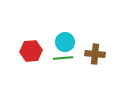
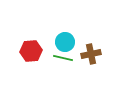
brown cross: moved 4 px left; rotated 18 degrees counterclockwise
green line: rotated 18 degrees clockwise
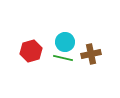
red hexagon: rotated 10 degrees counterclockwise
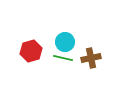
brown cross: moved 4 px down
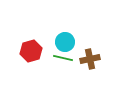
brown cross: moved 1 px left, 1 px down
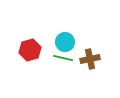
red hexagon: moved 1 px left, 1 px up
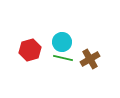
cyan circle: moved 3 px left
brown cross: rotated 18 degrees counterclockwise
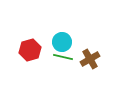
green line: moved 1 px up
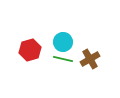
cyan circle: moved 1 px right
green line: moved 2 px down
